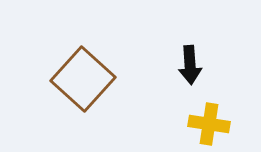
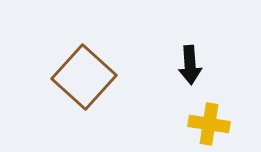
brown square: moved 1 px right, 2 px up
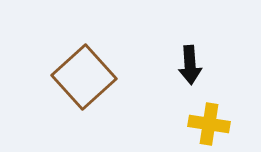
brown square: rotated 6 degrees clockwise
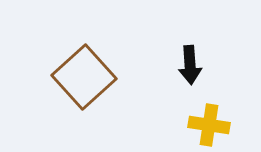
yellow cross: moved 1 px down
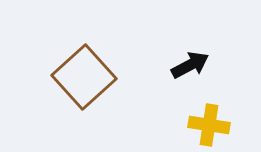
black arrow: rotated 114 degrees counterclockwise
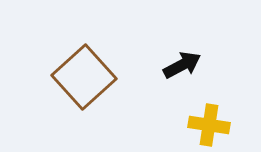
black arrow: moved 8 px left
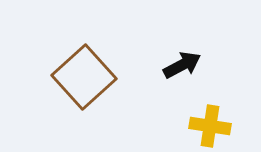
yellow cross: moved 1 px right, 1 px down
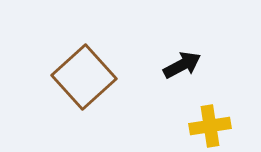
yellow cross: rotated 18 degrees counterclockwise
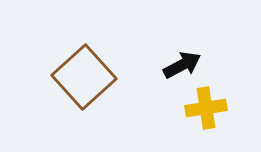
yellow cross: moved 4 px left, 18 px up
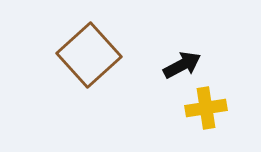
brown square: moved 5 px right, 22 px up
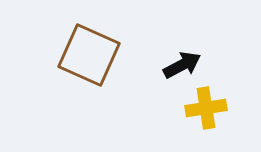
brown square: rotated 24 degrees counterclockwise
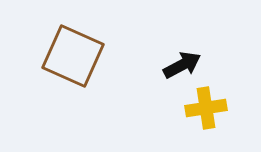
brown square: moved 16 px left, 1 px down
